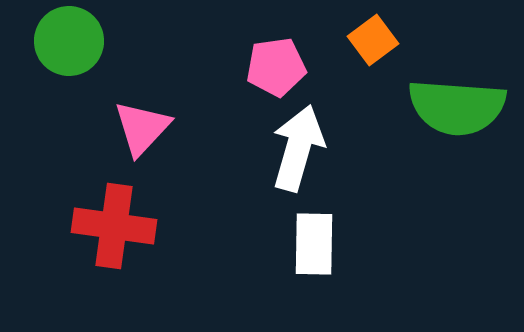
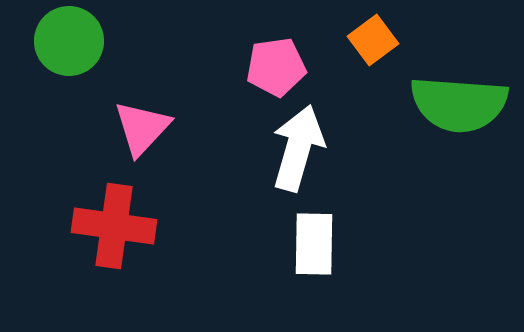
green semicircle: moved 2 px right, 3 px up
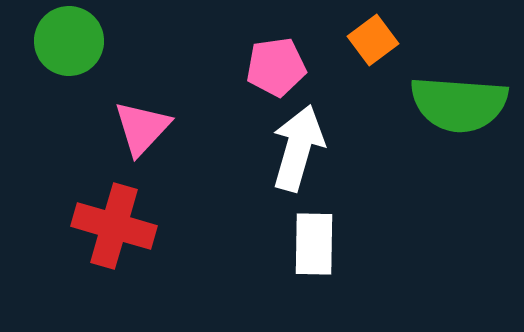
red cross: rotated 8 degrees clockwise
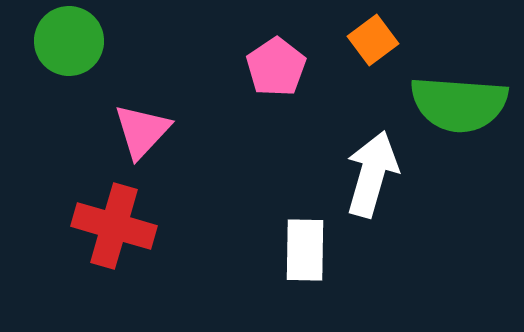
pink pentagon: rotated 26 degrees counterclockwise
pink triangle: moved 3 px down
white arrow: moved 74 px right, 26 px down
white rectangle: moved 9 px left, 6 px down
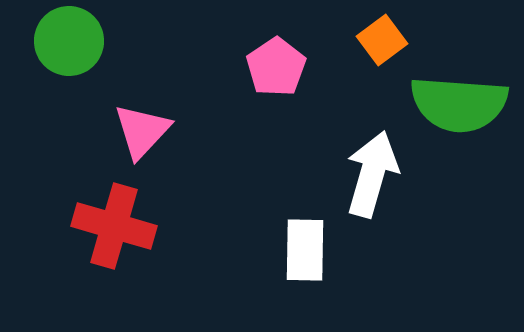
orange square: moved 9 px right
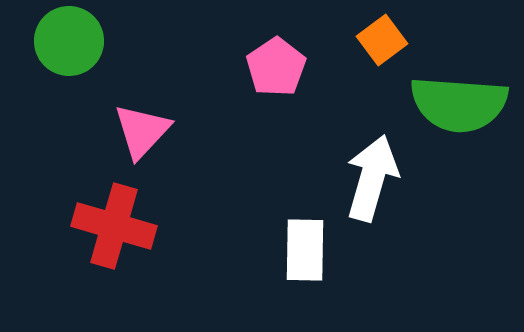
white arrow: moved 4 px down
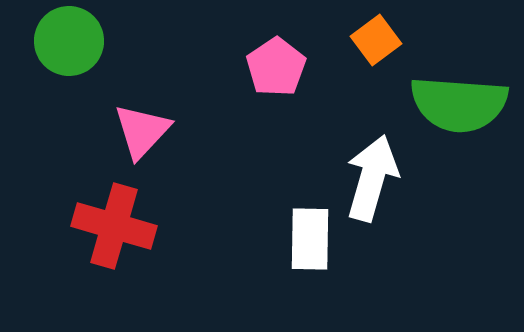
orange square: moved 6 px left
white rectangle: moved 5 px right, 11 px up
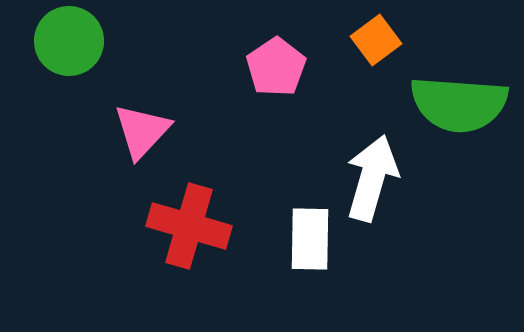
red cross: moved 75 px right
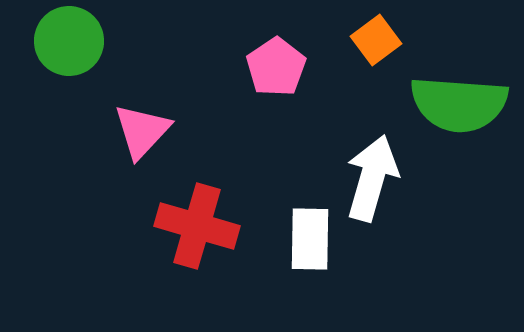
red cross: moved 8 px right
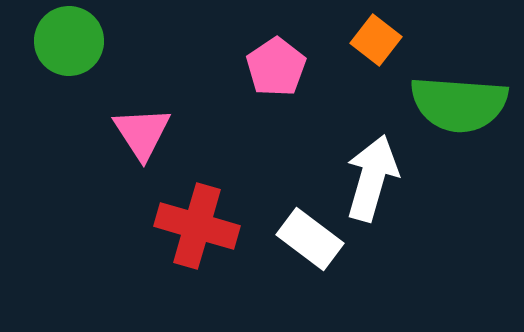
orange square: rotated 15 degrees counterclockwise
pink triangle: moved 2 px down; rotated 16 degrees counterclockwise
white rectangle: rotated 54 degrees counterclockwise
